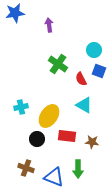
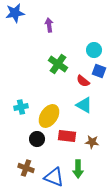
red semicircle: moved 2 px right, 2 px down; rotated 24 degrees counterclockwise
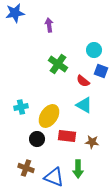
blue square: moved 2 px right
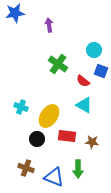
cyan cross: rotated 32 degrees clockwise
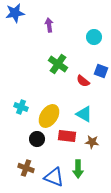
cyan circle: moved 13 px up
cyan triangle: moved 9 px down
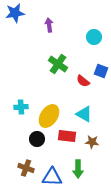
cyan cross: rotated 24 degrees counterclockwise
blue triangle: moved 2 px left; rotated 20 degrees counterclockwise
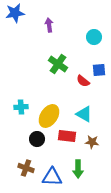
blue square: moved 2 px left, 1 px up; rotated 24 degrees counterclockwise
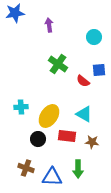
black circle: moved 1 px right
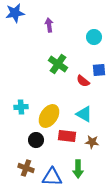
black circle: moved 2 px left, 1 px down
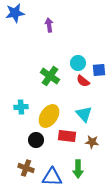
cyan circle: moved 16 px left, 26 px down
green cross: moved 8 px left, 12 px down
cyan triangle: rotated 18 degrees clockwise
